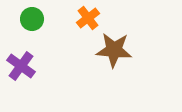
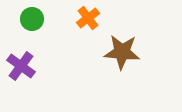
brown star: moved 8 px right, 2 px down
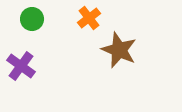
orange cross: moved 1 px right
brown star: moved 3 px left, 2 px up; rotated 18 degrees clockwise
